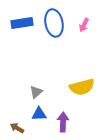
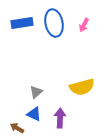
blue triangle: moved 5 px left; rotated 28 degrees clockwise
purple arrow: moved 3 px left, 4 px up
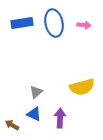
pink arrow: rotated 112 degrees counterclockwise
brown arrow: moved 5 px left, 3 px up
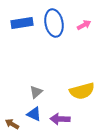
pink arrow: rotated 32 degrees counterclockwise
yellow semicircle: moved 4 px down
purple arrow: moved 1 px down; rotated 90 degrees counterclockwise
brown arrow: moved 1 px up
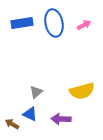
blue triangle: moved 4 px left
purple arrow: moved 1 px right
